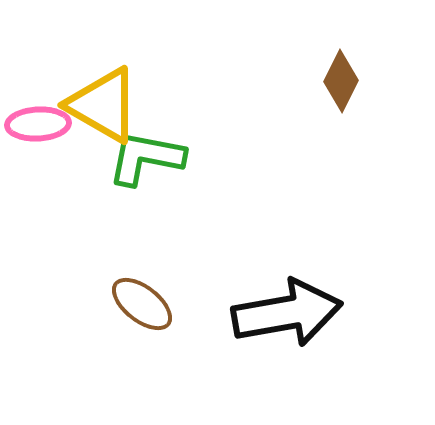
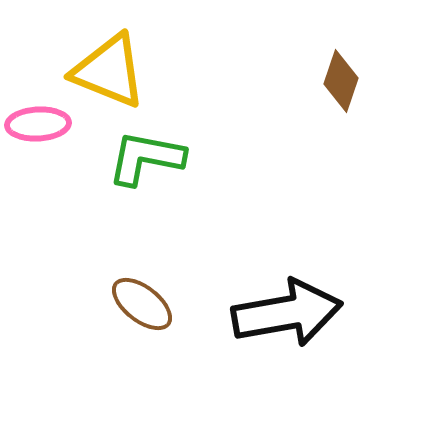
brown diamond: rotated 8 degrees counterclockwise
yellow triangle: moved 6 px right, 34 px up; rotated 8 degrees counterclockwise
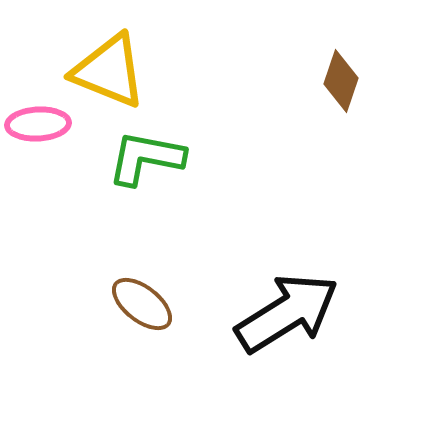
black arrow: rotated 22 degrees counterclockwise
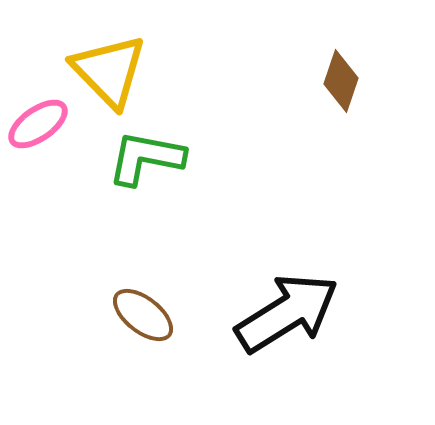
yellow triangle: rotated 24 degrees clockwise
pink ellipse: rotated 32 degrees counterclockwise
brown ellipse: moved 1 px right, 11 px down
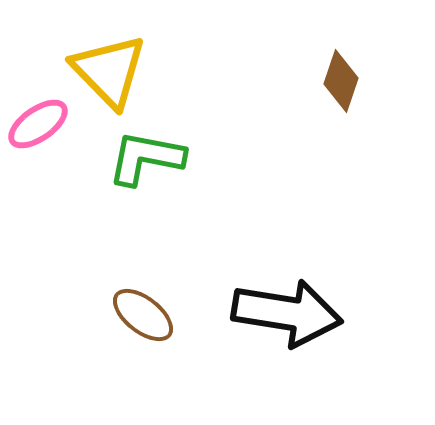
black arrow: rotated 41 degrees clockwise
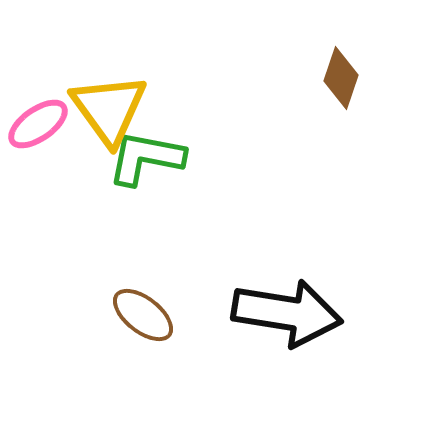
yellow triangle: moved 38 px down; rotated 8 degrees clockwise
brown diamond: moved 3 px up
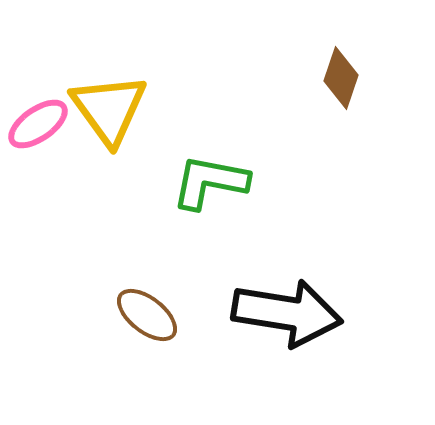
green L-shape: moved 64 px right, 24 px down
brown ellipse: moved 4 px right
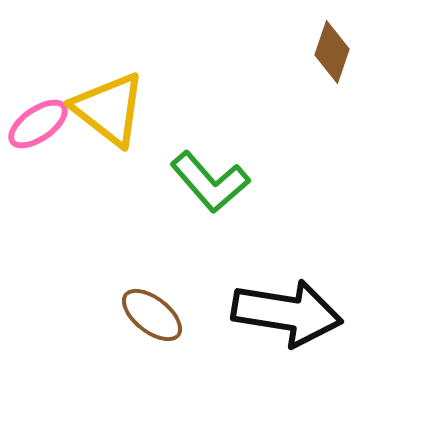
brown diamond: moved 9 px left, 26 px up
yellow triangle: rotated 16 degrees counterclockwise
green L-shape: rotated 142 degrees counterclockwise
brown ellipse: moved 5 px right
